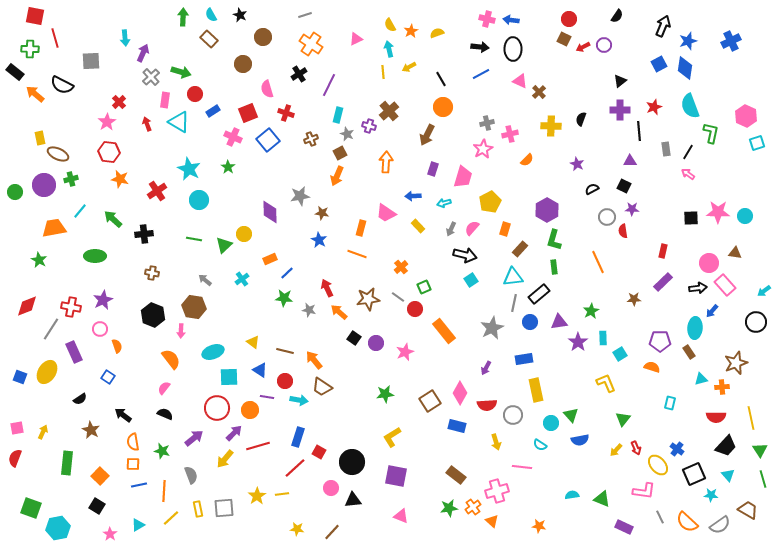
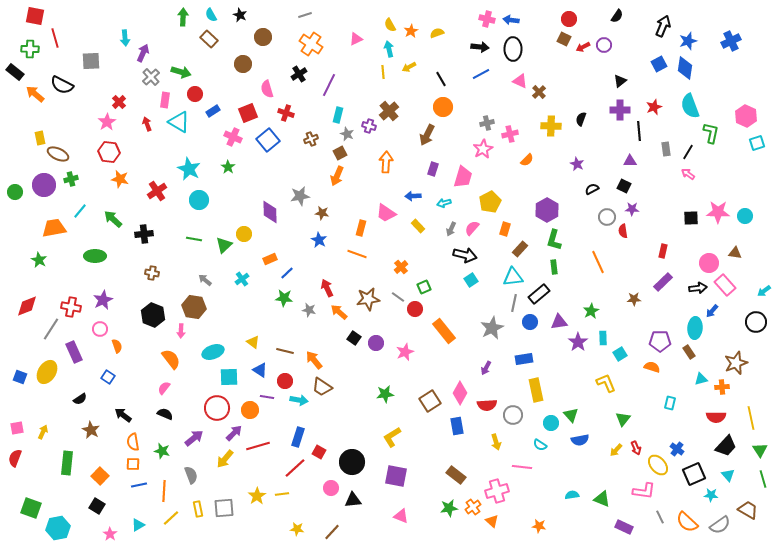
blue rectangle at (457, 426): rotated 66 degrees clockwise
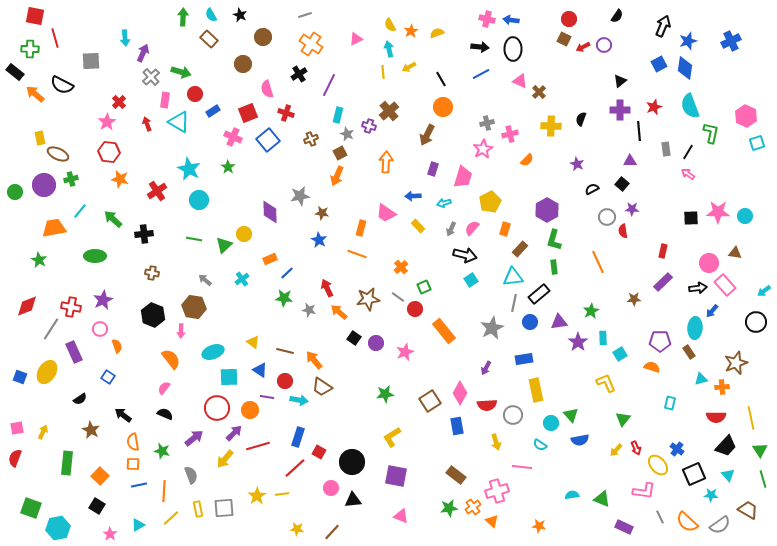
black square at (624, 186): moved 2 px left, 2 px up; rotated 16 degrees clockwise
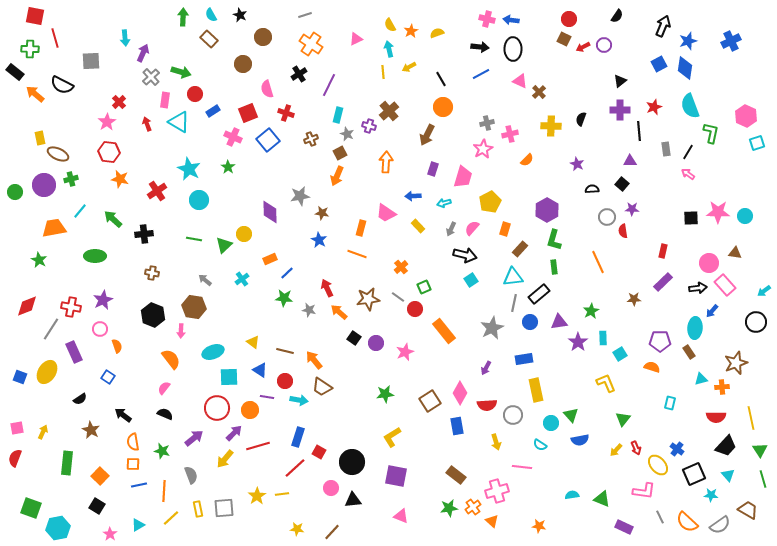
black semicircle at (592, 189): rotated 24 degrees clockwise
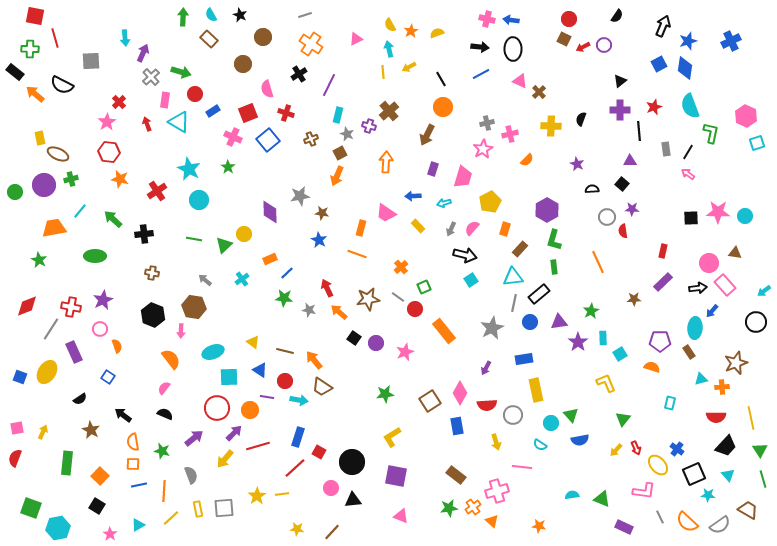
cyan star at (711, 495): moved 3 px left
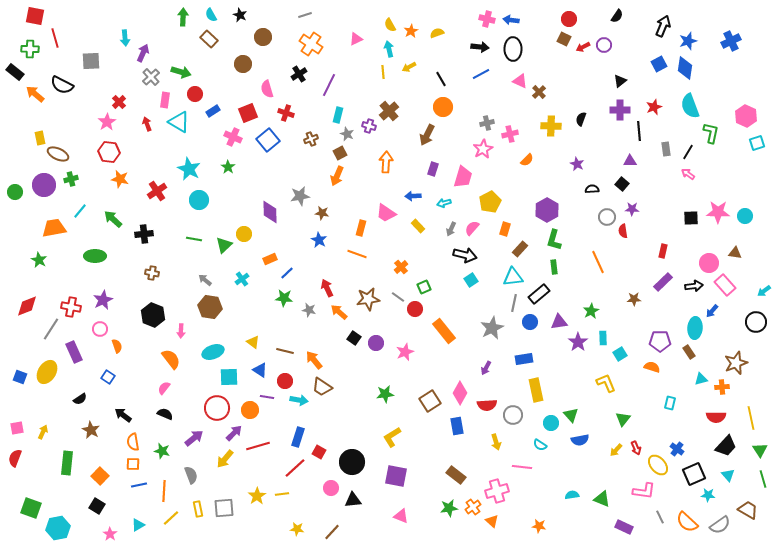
black arrow at (698, 288): moved 4 px left, 2 px up
brown hexagon at (194, 307): moved 16 px right
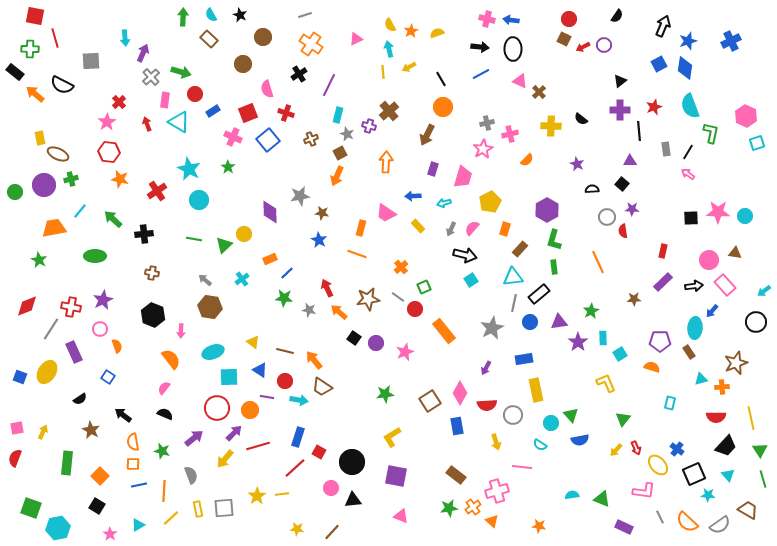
black semicircle at (581, 119): rotated 72 degrees counterclockwise
pink circle at (709, 263): moved 3 px up
